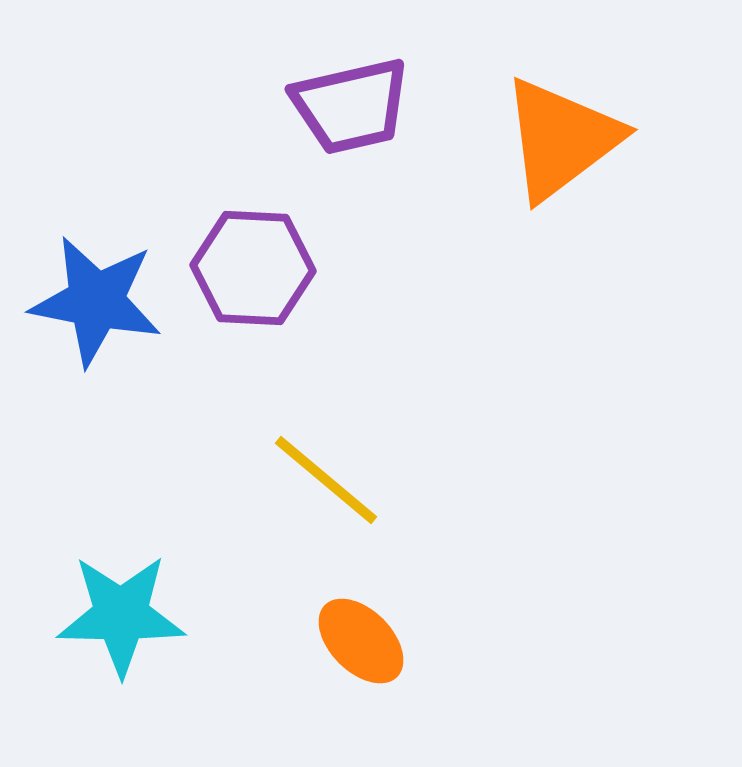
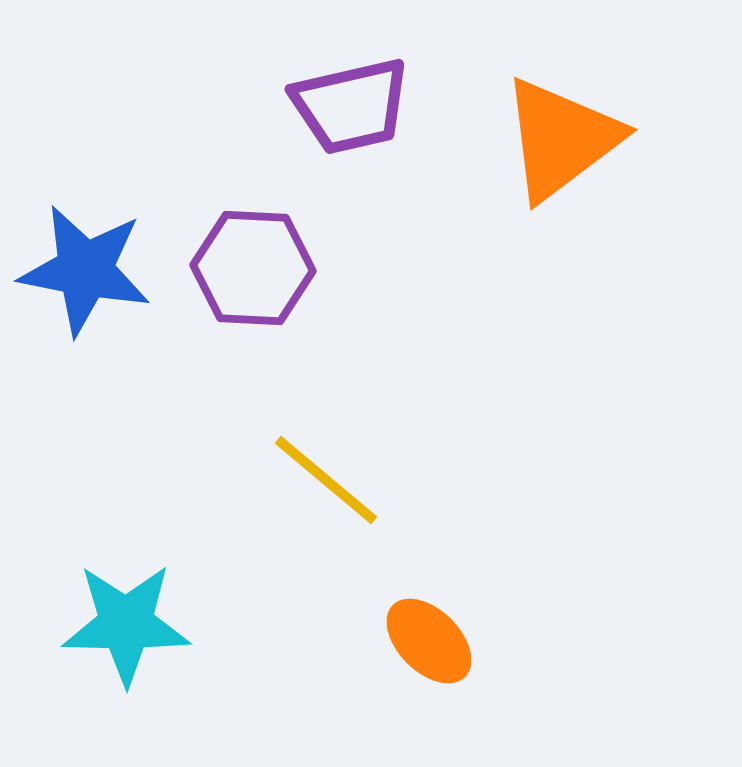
blue star: moved 11 px left, 31 px up
cyan star: moved 5 px right, 9 px down
orange ellipse: moved 68 px right
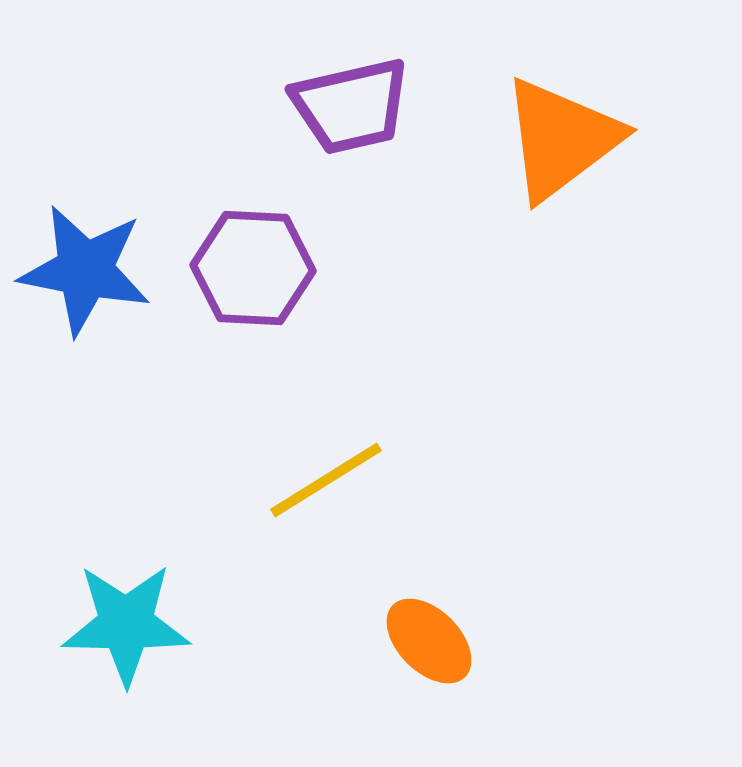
yellow line: rotated 72 degrees counterclockwise
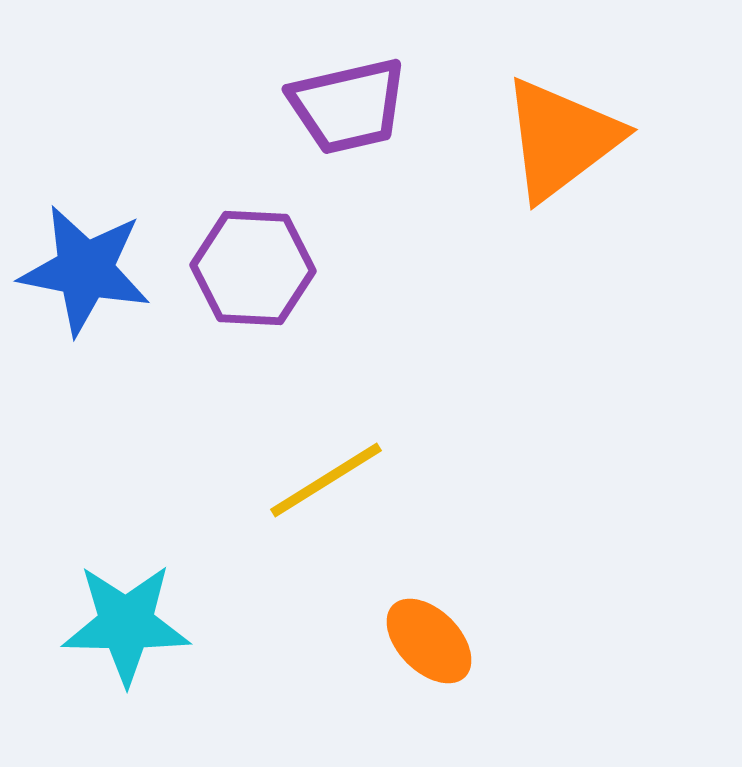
purple trapezoid: moved 3 px left
